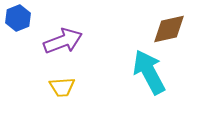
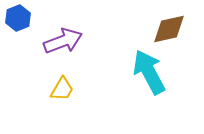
yellow trapezoid: moved 2 px down; rotated 56 degrees counterclockwise
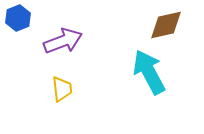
brown diamond: moved 3 px left, 4 px up
yellow trapezoid: rotated 36 degrees counterclockwise
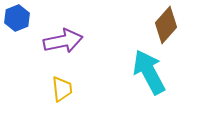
blue hexagon: moved 1 px left
brown diamond: rotated 36 degrees counterclockwise
purple arrow: rotated 9 degrees clockwise
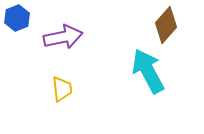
purple arrow: moved 4 px up
cyan arrow: moved 1 px left, 1 px up
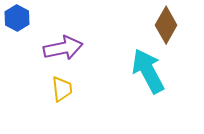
blue hexagon: rotated 10 degrees counterclockwise
brown diamond: rotated 12 degrees counterclockwise
purple arrow: moved 11 px down
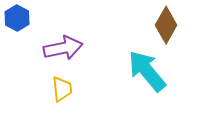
cyan arrow: moved 1 px left; rotated 12 degrees counterclockwise
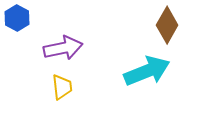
brown diamond: moved 1 px right
cyan arrow: rotated 108 degrees clockwise
yellow trapezoid: moved 2 px up
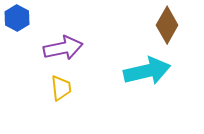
cyan arrow: rotated 9 degrees clockwise
yellow trapezoid: moved 1 px left, 1 px down
